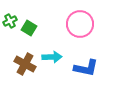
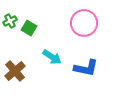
pink circle: moved 4 px right, 1 px up
cyan arrow: rotated 36 degrees clockwise
brown cross: moved 10 px left, 7 px down; rotated 20 degrees clockwise
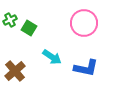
green cross: moved 1 px up
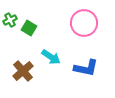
cyan arrow: moved 1 px left
brown cross: moved 8 px right
